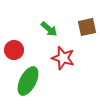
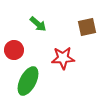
green arrow: moved 11 px left, 5 px up
red star: rotated 20 degrees counterclockwise
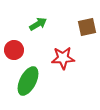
green arrow: rotated 72 degrees counterclockwise
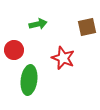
green arrow: rotated 18 degrees clockwise
red star: rotated 25 degrees clockwise
green ellipse: moved 1 px right, 1 px up; rotated 20 degrees counterclockwise
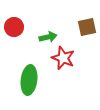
green arrow: moved 10 px right, 13 px down
red circle: moved 23 px up
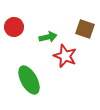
brown square: moved 2 px left, 2 px down; rotated 30 degrees clockwise
red star: moved 2 px right, 2 px up
green ellipse: rotated 36 degrees counterclockwise
